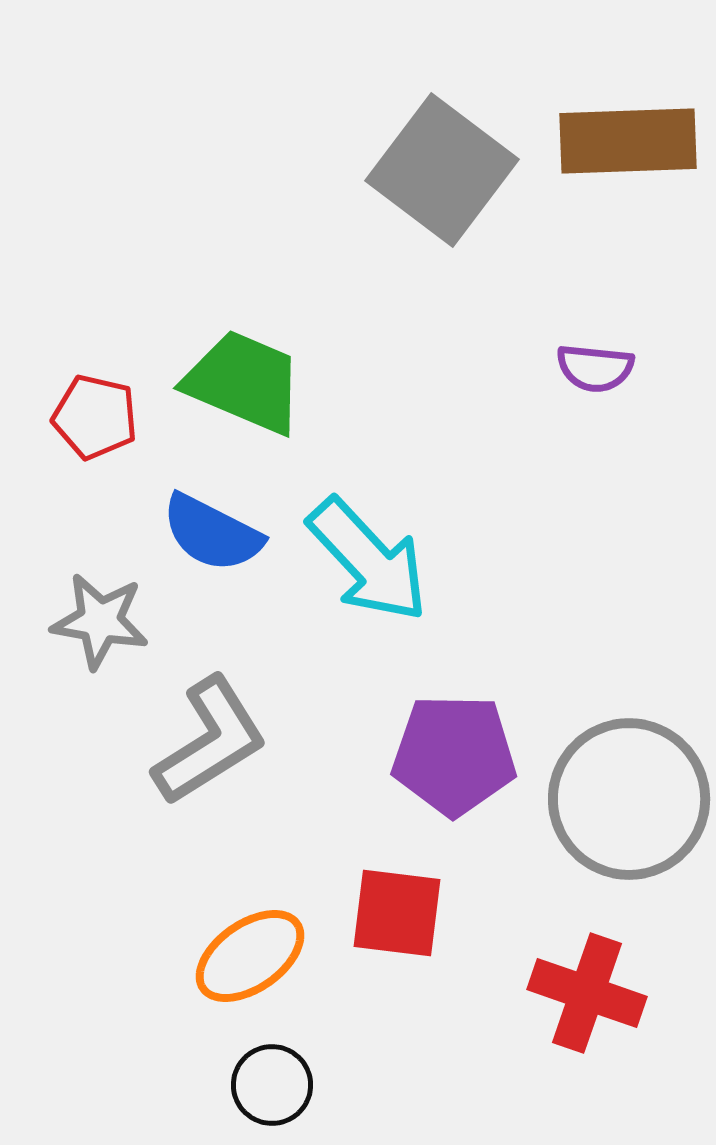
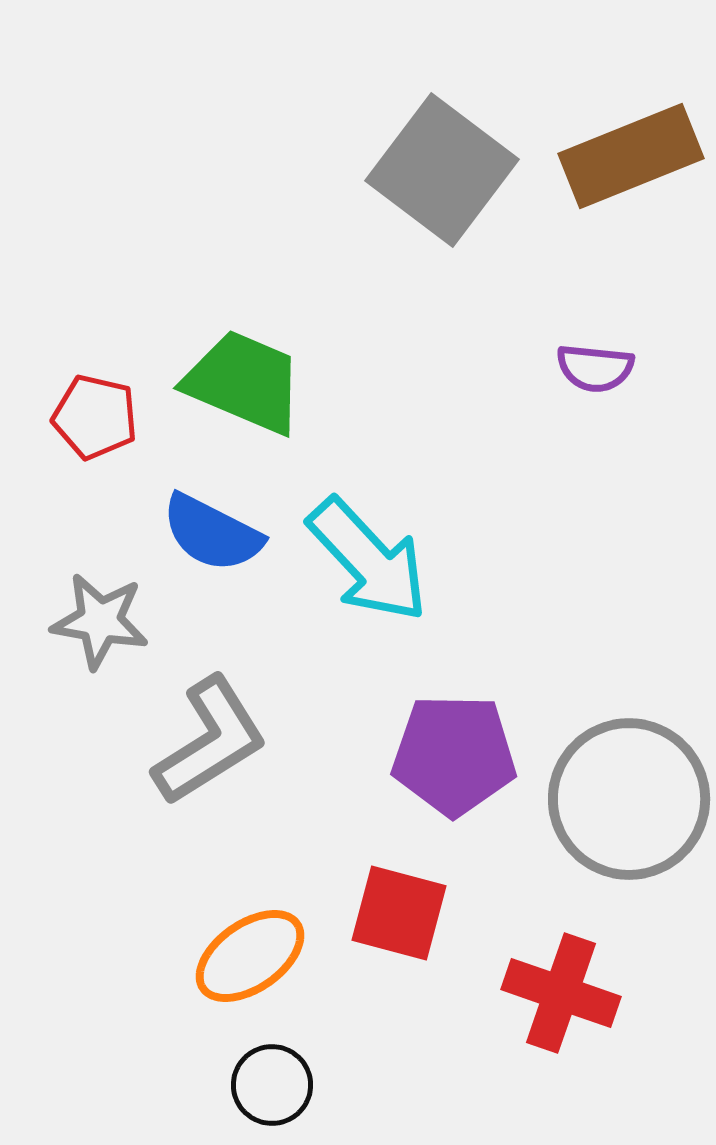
brown rectangle: moved 3 px right, 15 px down; rotated 20 degrees counterclockwise
red square: moved 2 px right; rotated 8 degrees clockwise
red cross: moved 26 px left
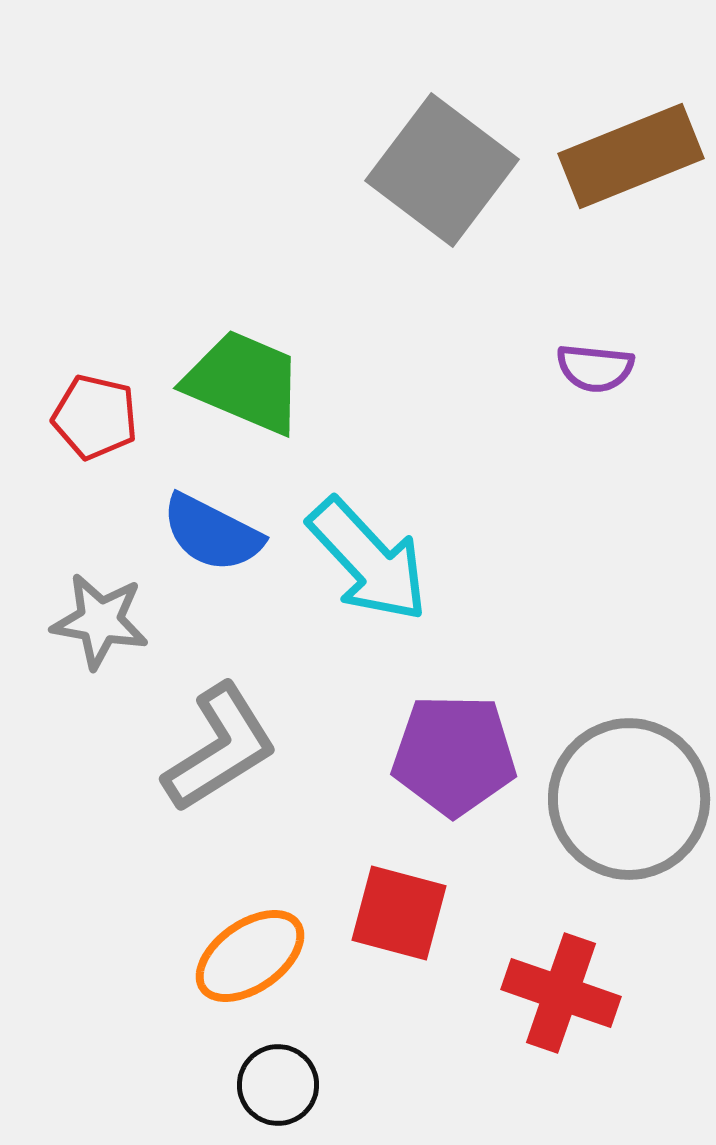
gray L-shape: moved 10 px right, 7 px down
black circle: moved 6 px right
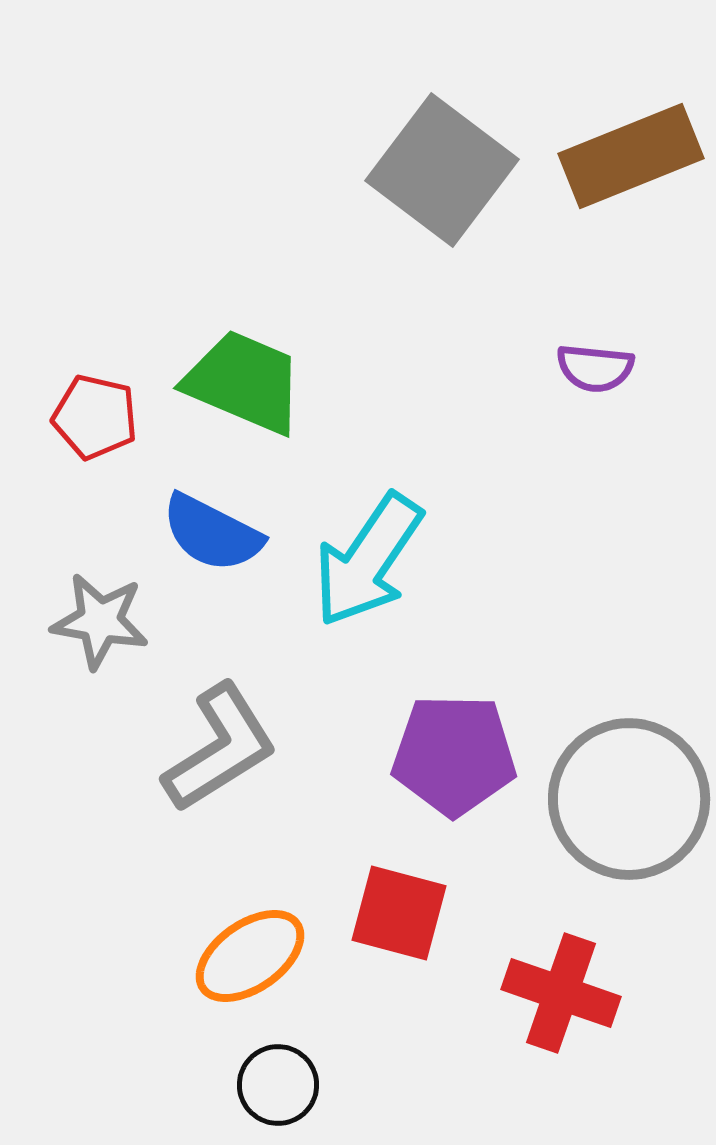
cyan arrow: rotated 77 degrees clockwise
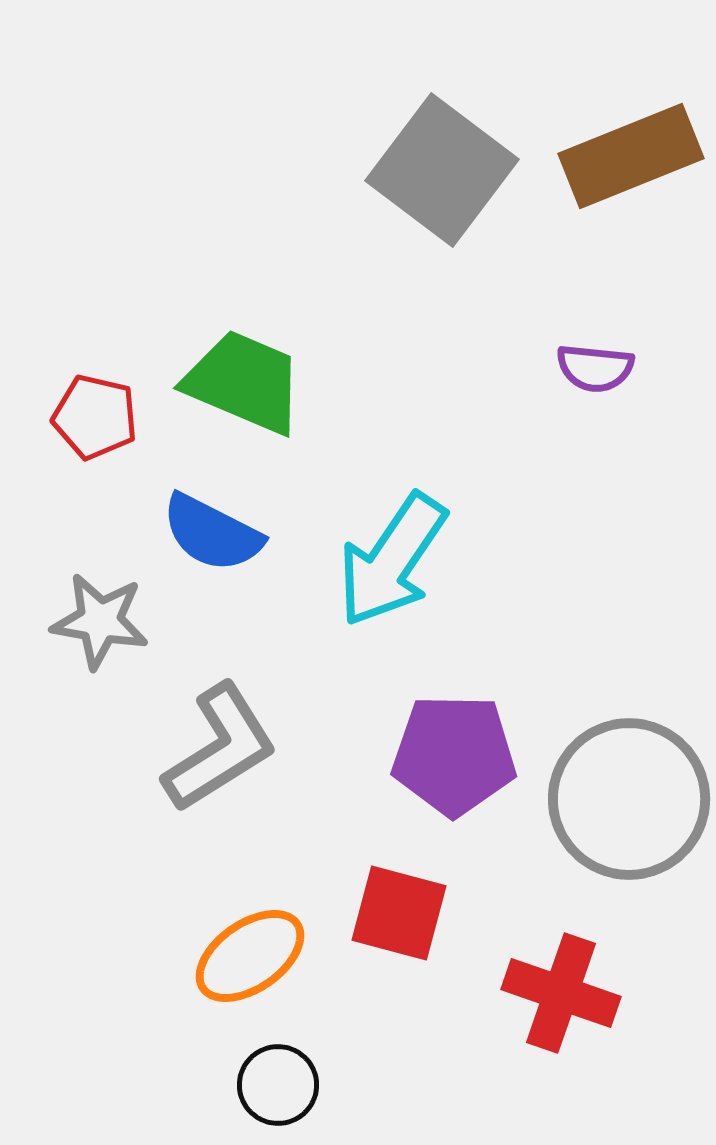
cyan arrow: moved 24 px right
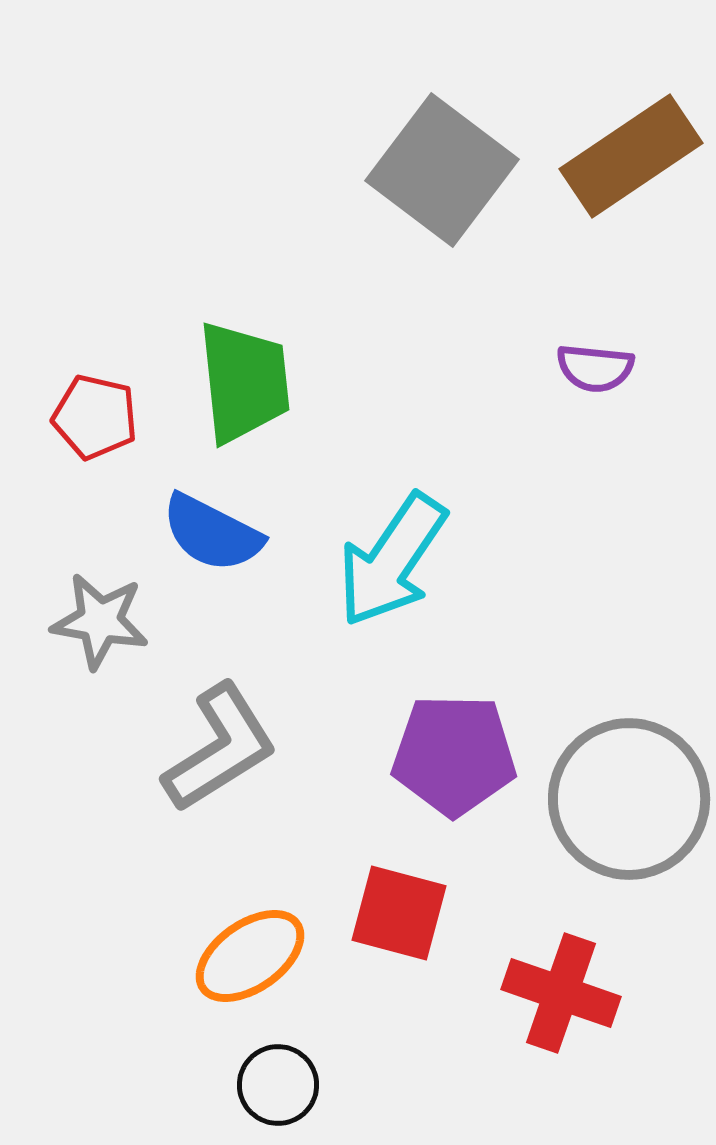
brown rectangle: rotated 12 degrees counterclockwise
green trapezoid: rotated 61 degrees clockwise
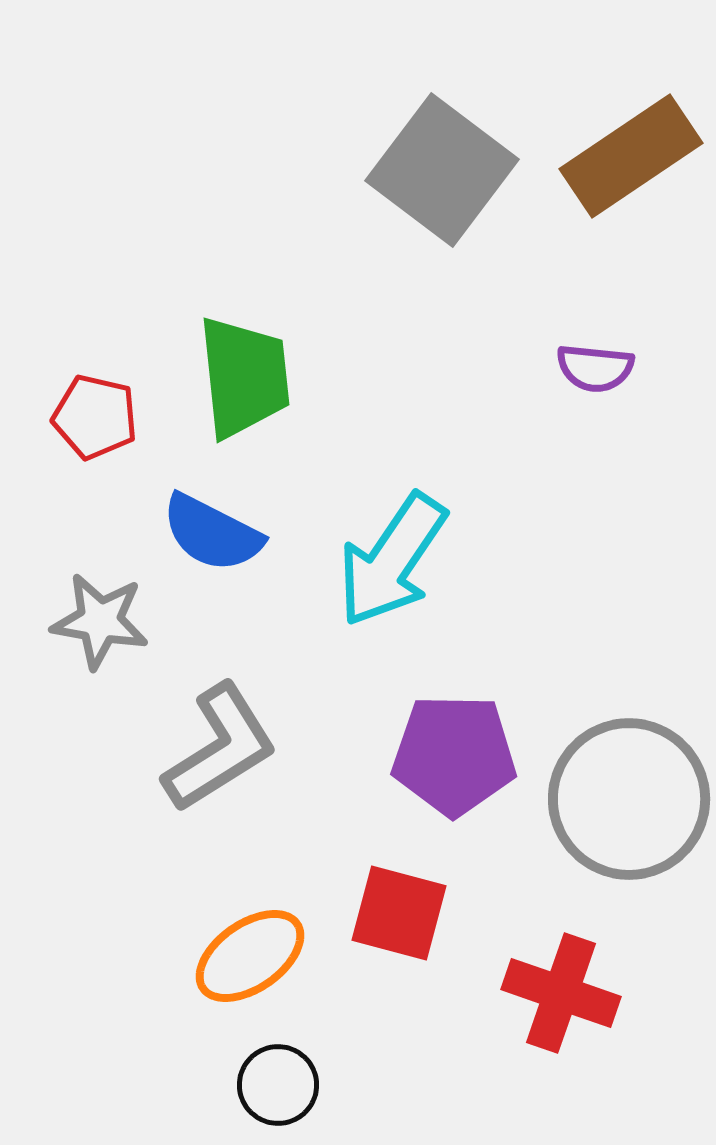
green trapezoid: moved 5 px up
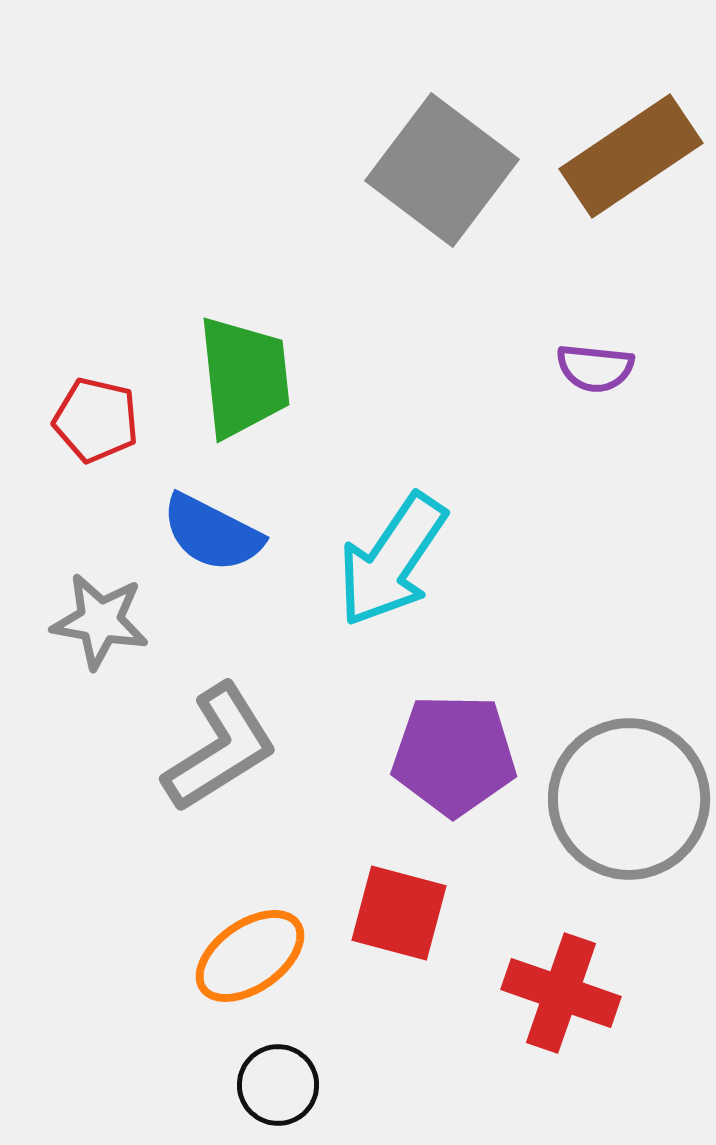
red pentagon: moved 1 px right, 3 px down
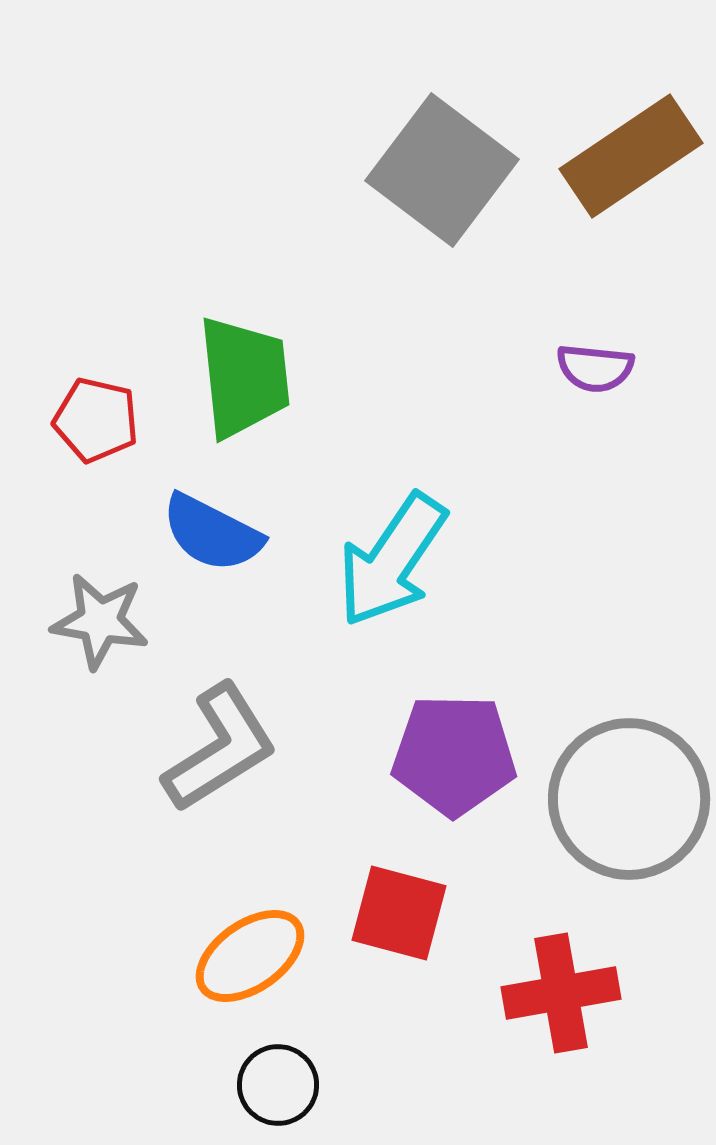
red cross: rotated 29 degrees counterclockwise
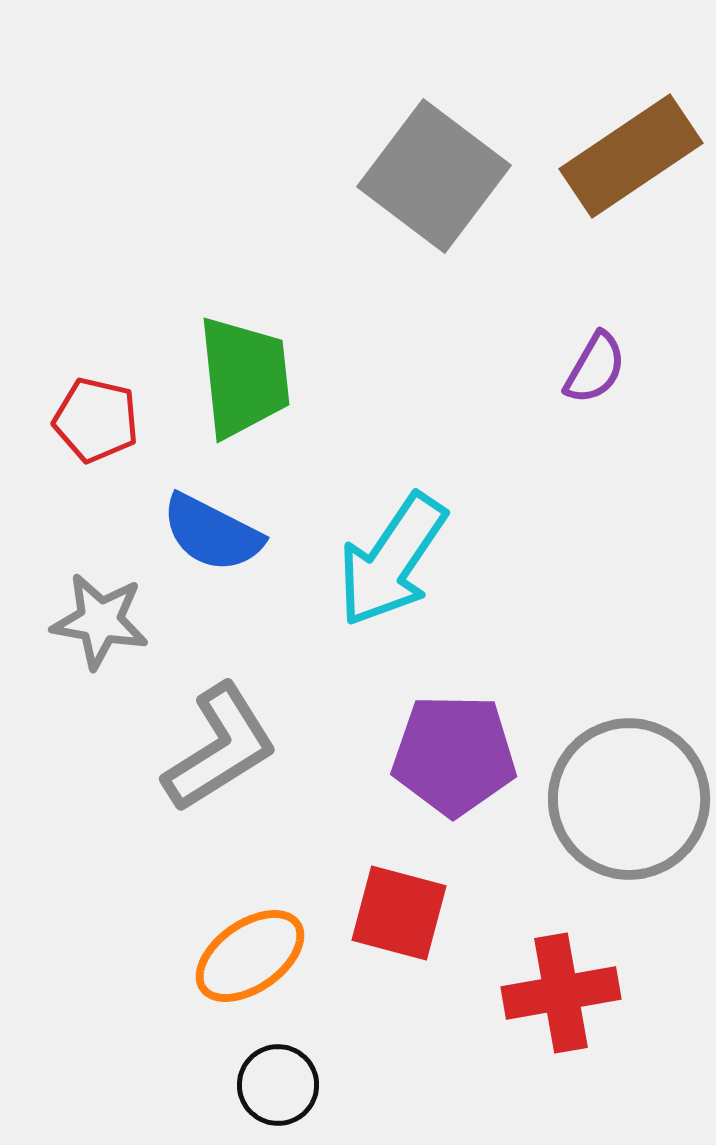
gray square: moved 8 px left, 6 px down
purple semicircle: rotated 66 degrees counterclockwise
